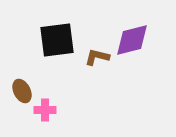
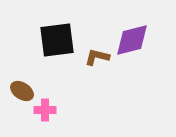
brown ellipse: rotated 30 degrees counterclockwise
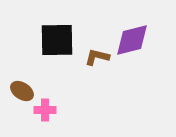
black square: rotated 6 degrees clockwise
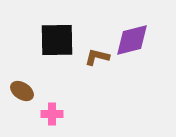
pink cross: moved 7 px right, 4 px down
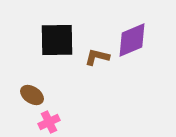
purple diamond: rotated 9 degrees counterclockwise
brown ellipse: moved 10 px right, 4 px down
pink cross: moved 3 px left, 8 px down; rotated 25 degrees counterclockwise
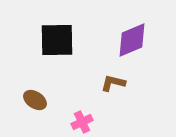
brown L-shape: moved 16 px right, 26 px down
brown ellipse: moved 3 px right, 5 px down
pink cross: moved 33 px right
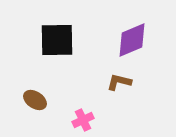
brown L-shape: moved 6 px right, 1 px up
pink cross: moved 1 px right, 2 px up
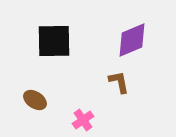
black square: moved 3 px left, 1 px down
brown L-shape: rotated 65 degrees clockwise
pink cross: rotated 10 degrees counterclockwise
